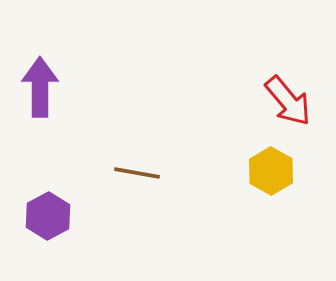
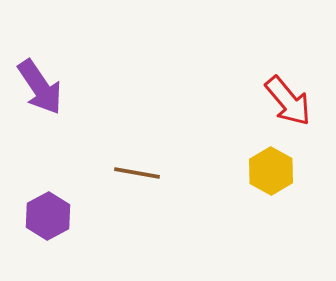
purple arrow: rotated 146 degrees clockwise
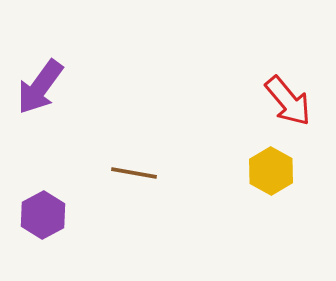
purple arrow: rotated 70 degrees clockwise
brown line: moved 3 px left
purple hexagon: moved 5 px left, 1 px up
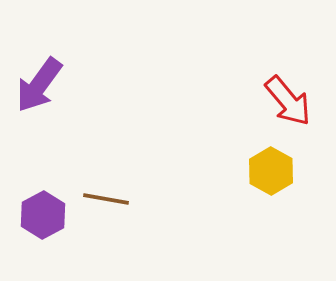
purple arrow: moved 1 px left, 2 px up
brown line: moved 28 px left, 26 px down
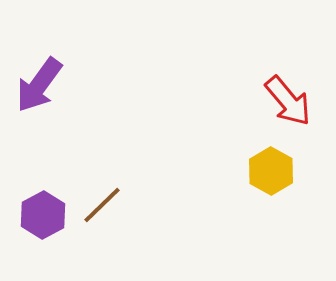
brown line: moved 4 px left, 6 px down; rotated 54 degrees counterclockwise
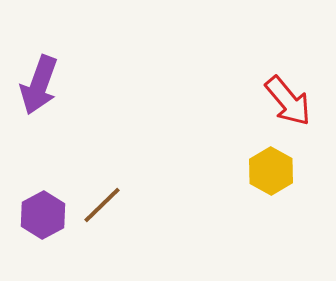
purple arrow: rotated 16 degrees counterclockwise
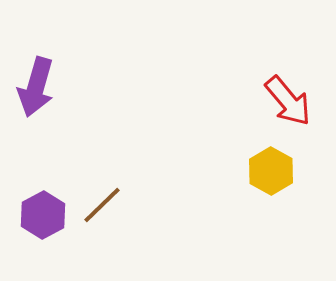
purple arrow: moved 3 px left, 2 px down; rotated 4 degrees counterclockwise
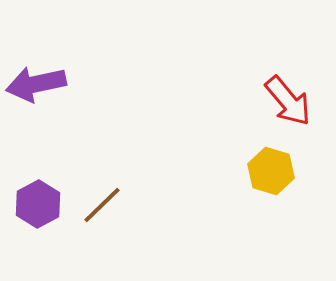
purple arrow: moved 3 px up; rotated 62 degrees clockwise
yellow hexagon: rotated 12 degrees counterclockwise
purple hexagon: moved 5 px left, 11 px up
